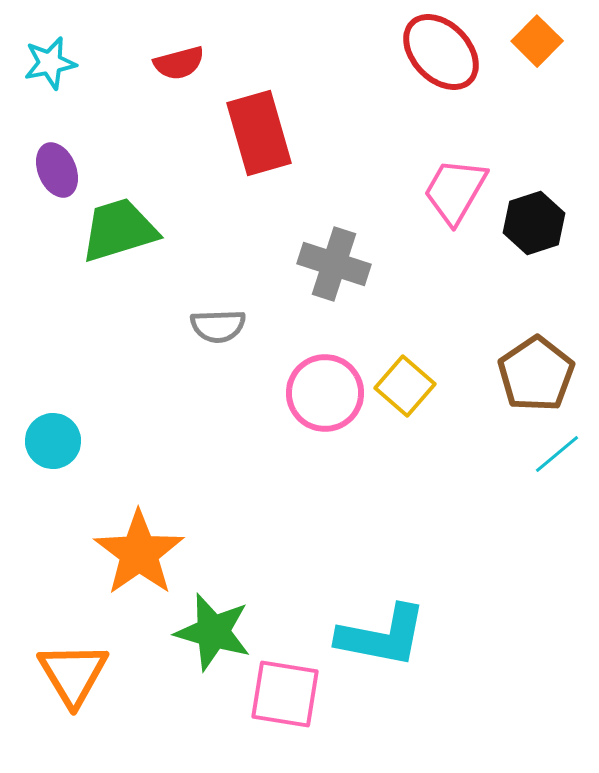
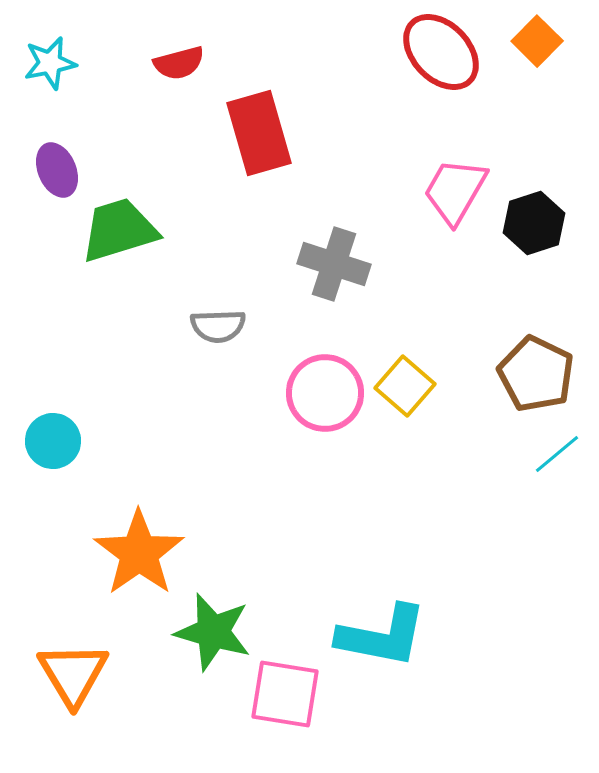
brown pentagon: rotated 12 degrees counterclockwise
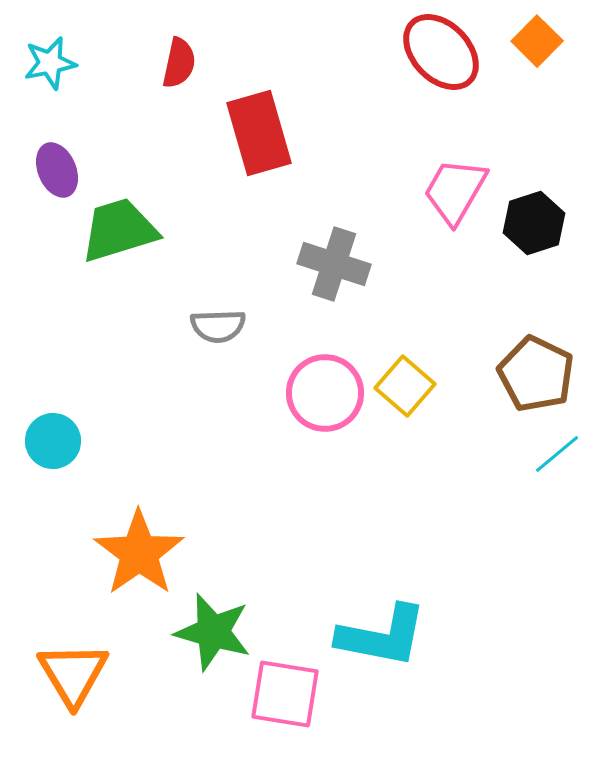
red semicircle: rotated 63 degrees counterclockwise
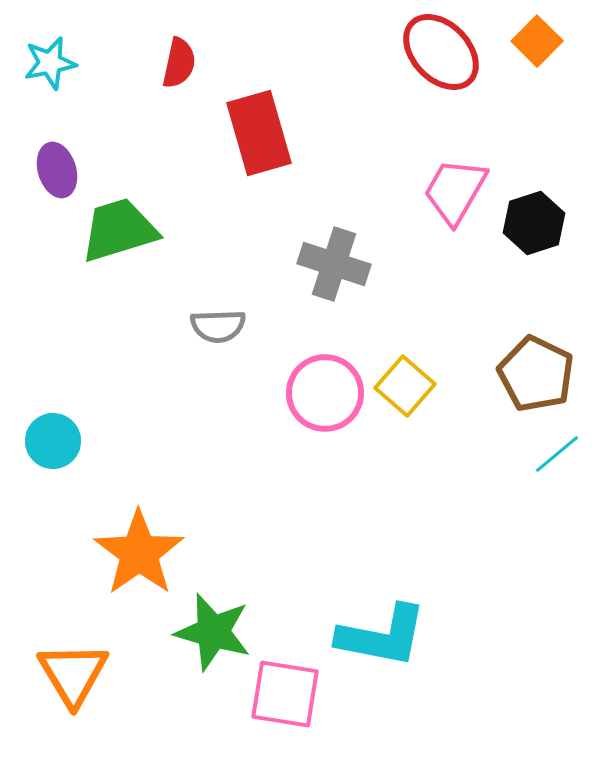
purple ellipse: rotated 6 degrees clockwise
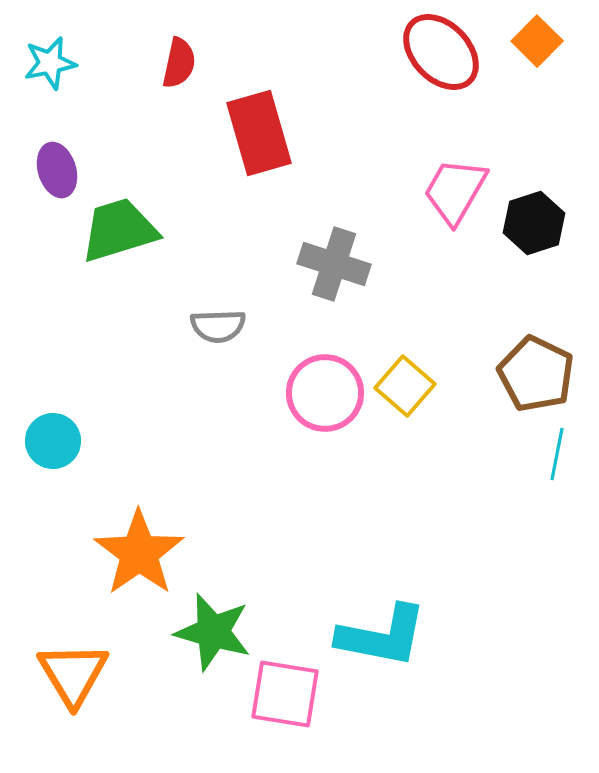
cyan line: rotated 39 degrees counterclockwise
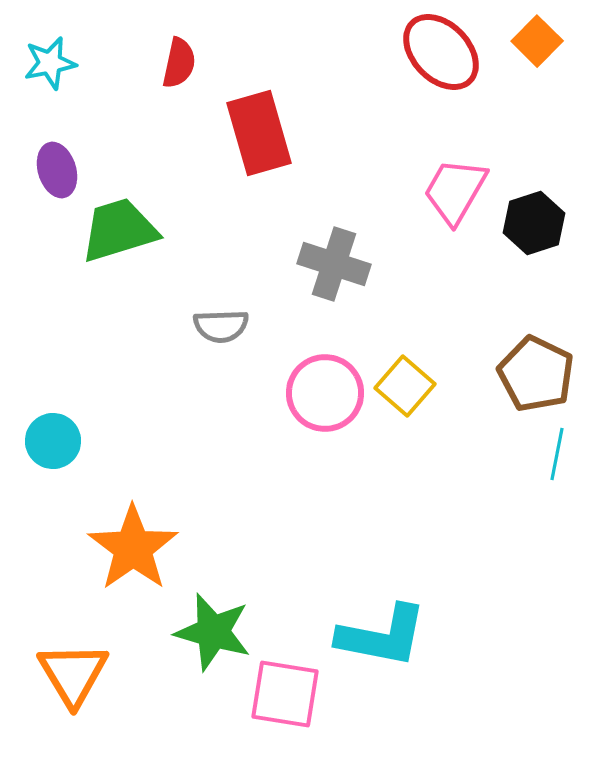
gray semicircle: moved 3 px right
orange star: moved 6 px left, 5 px up
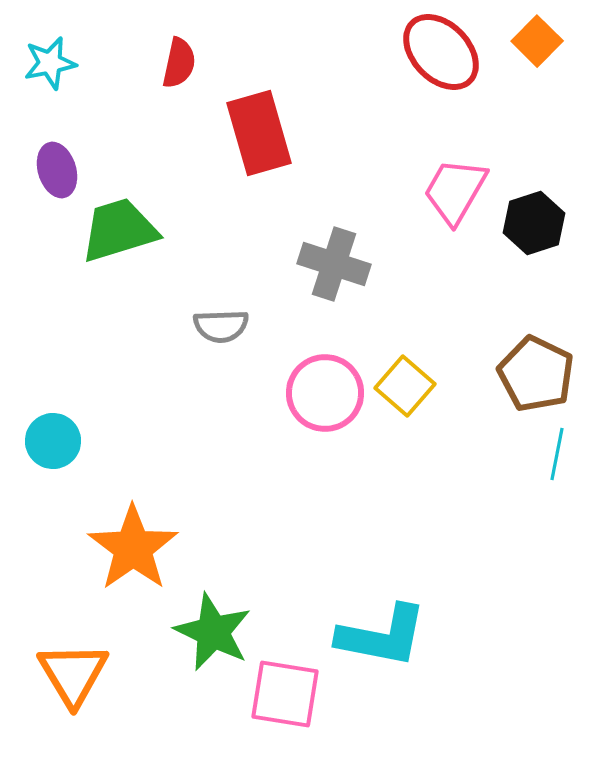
green star: rotated 10 degrees clockwise
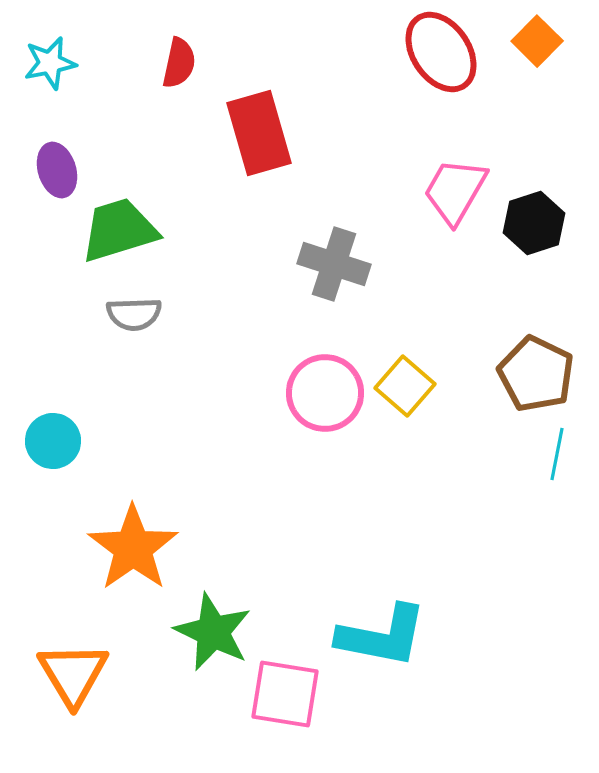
red ellipse: rotated 10 degrees clockwise
gray semicircle: moved 87 px left, 12 px up
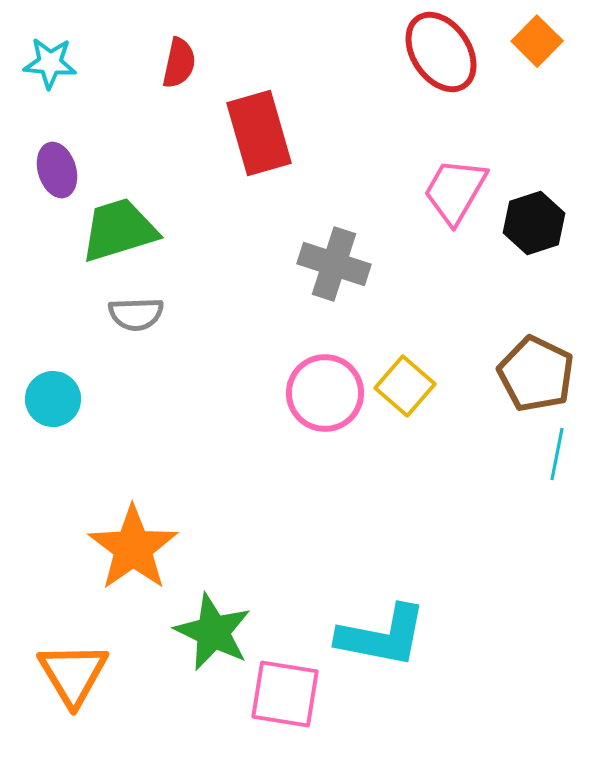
cyan star: rotated 16 degrees clockwise
gray semicircle: moved 2 px right
cyan circle: moved 42 px up
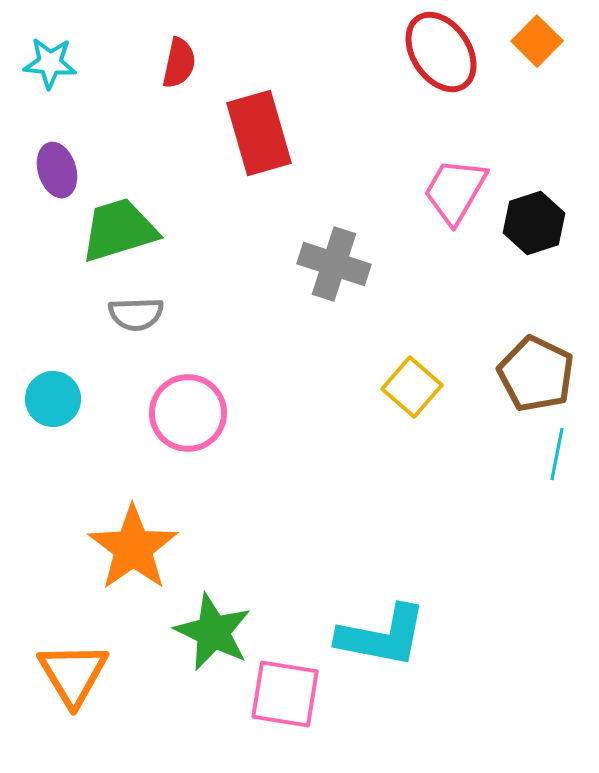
yellow square: moved 7 px right, 1 px down
pink circle: moved 137 px left, 20 px down
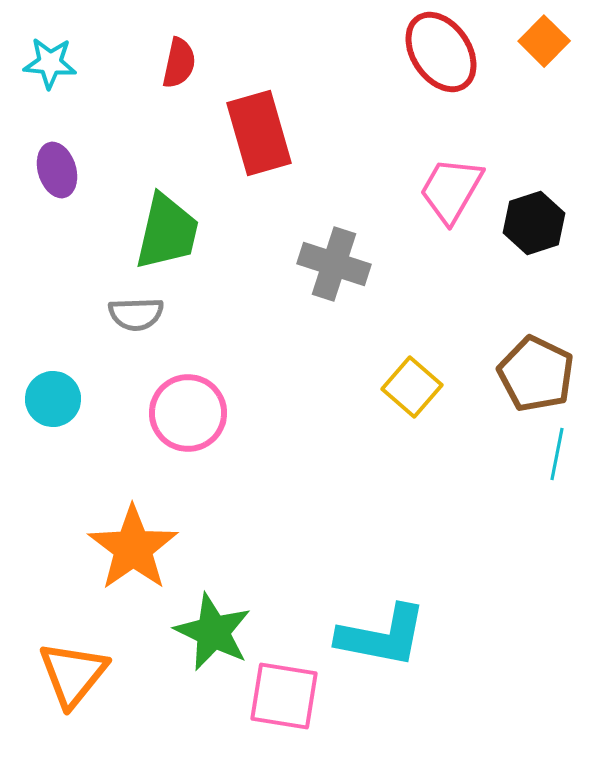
orange square: moved 7 px right
pink trapezoid: moved 4 px left, 1 px up
green trapezoid: moved 48 px right, 2 px down; rotated 120 degrees clockwise
orange triangle: rotated 10 degrees clockwise
pink square: moved 1 px left, 2 px down
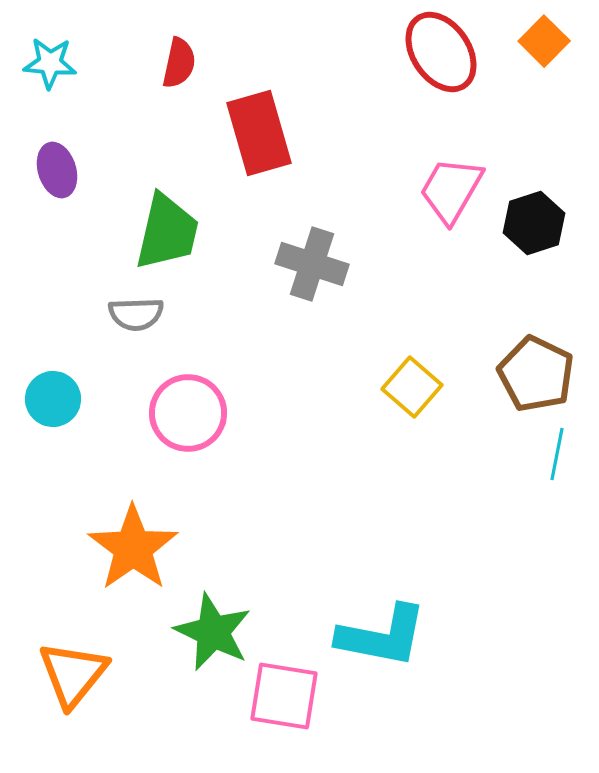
gray cross: moved 22 px left
